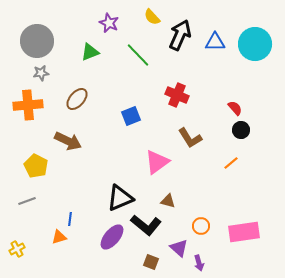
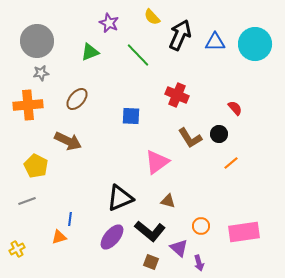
blue square: rotated 24 degrees clockwise
black circle: moved 22 px left, 4 px down
black L-shape: moved 4 px right, 6 px down
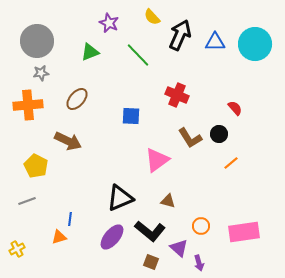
pink triangle: moved 2 px up
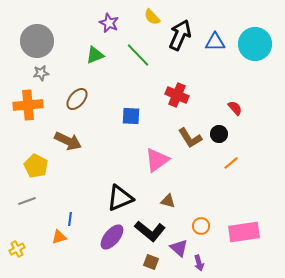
green triangle: moved 5 px right, 3 px down
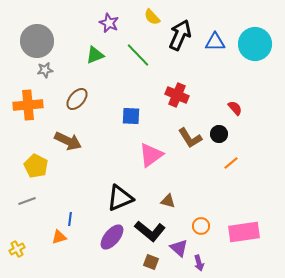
gray star: moved 4 px right, 3 px up
pink triangle: moved 6 px left, 5 px up
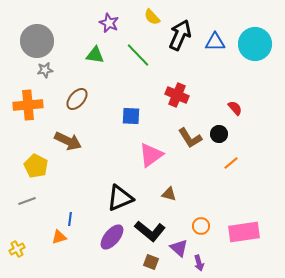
green triangle: rotated 30 degrees clockwise
brown triangle: moved 1 px right, 7 px up
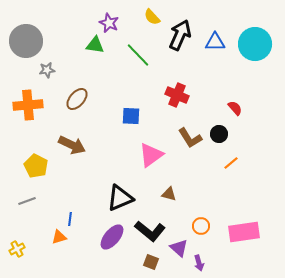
gray circle: moved 11 px left
green triangle: moved 10 px up
gray star: moved 2 px right
brown arrow: moved 4 px right, 4 px down
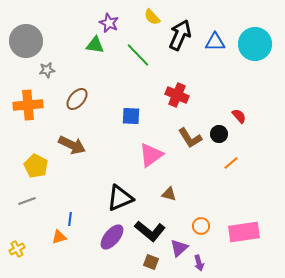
red semicircle: moved 4 px right, 8 px down
purple triangle: rotated 36 degrees clockwise
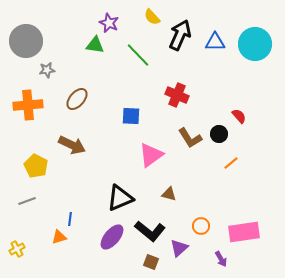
purple arrow: moved 22 px right, 4 px up; rotated 14 degrees counterclockwise
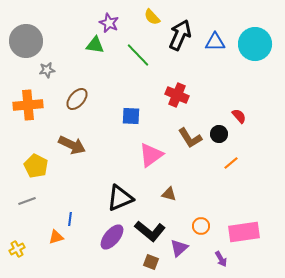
orange triangle: moved 3 px left
